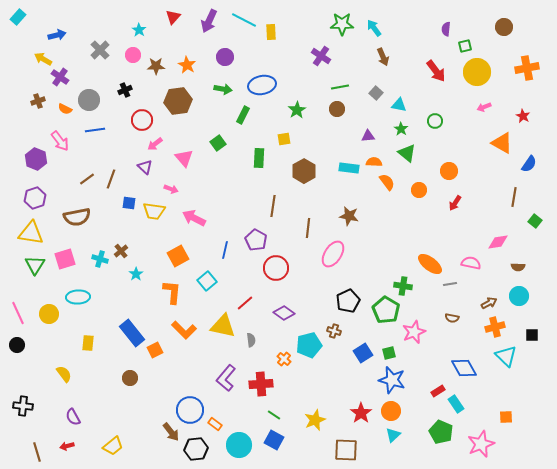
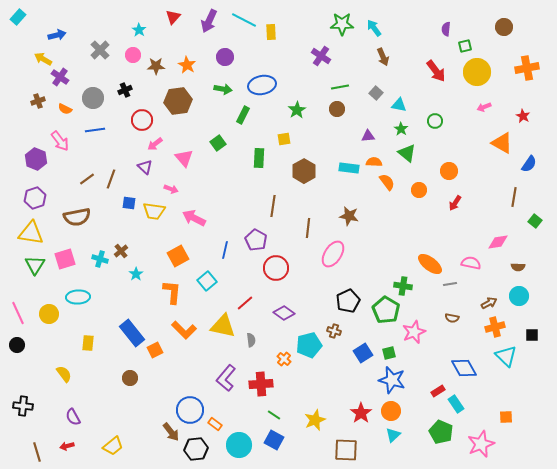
gray circle at (89, 100): moved 4 px right, 2 px up
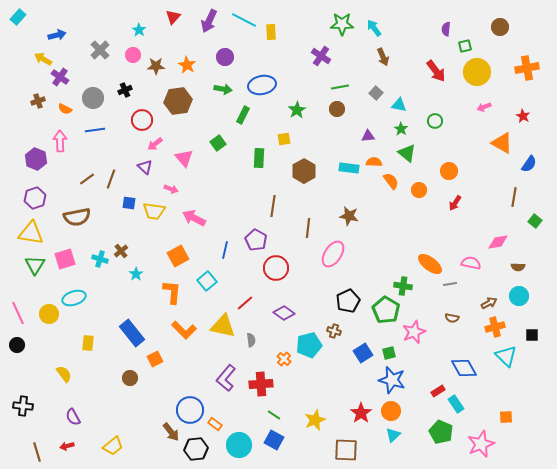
brown circle at (504, 27): moved 4 px left
pink arrow at (60, 141): rotated 145 degrees counterclockwise
orange semicircle at (387, 182): moved 4 px right, 1 px up
cyan ellipse at (78, 297): moved 4 px left, 1 px down; rotated 15 degrees counterclockwise
orange square at (155, 350): moved 9 px down
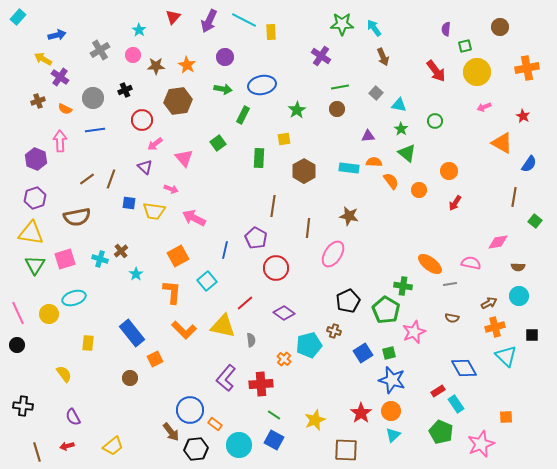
gray cross at (100, 50): rotated 12 degrees clockwise
purple pentagon at (256, 240): moved 2 px up
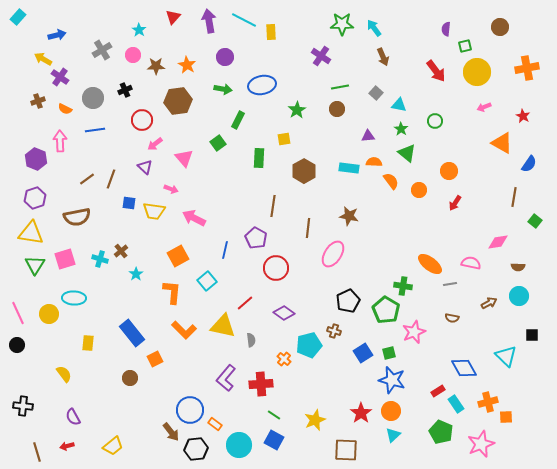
purple arrow at (209, 21): rotated 145 degrees clockwise
gray cross at (100, 50): moved 2 px right
green rectangle at (243, 115): moved 5 px left, 5 px down
cyan ellipse at (74, 298): rotated 20 degrees clockwise
orange cross at (495, 327): moved 7 px left, 75 px down
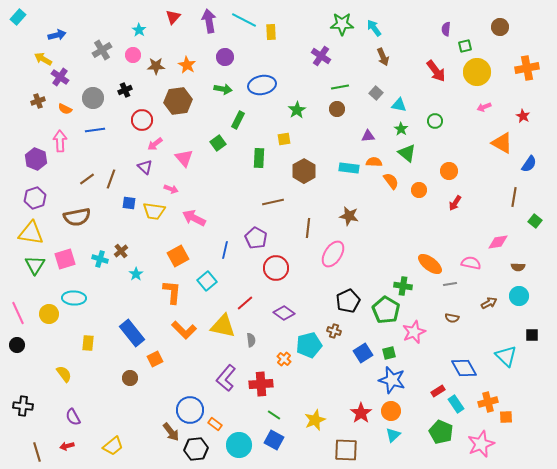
brown line at (273, 206): moved 4 px up; rotated 70 degrees clockwise
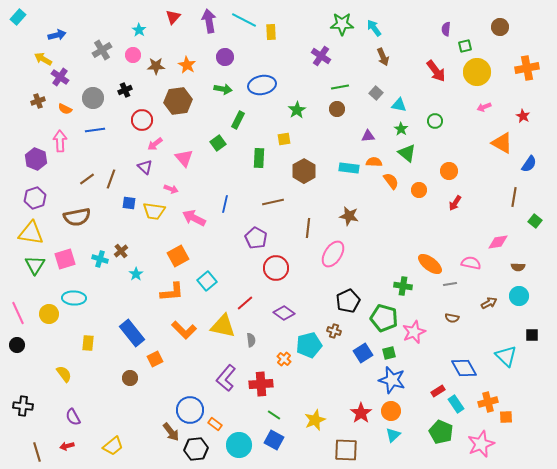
blue line at (225, 250): moved 46 px up
orange L-shape at (172, 292): rotated 80 degrees clockwise
green pentagon at (386, 310): moved 2 px left, 8 px down; rotated 16 degrees counterclockwise
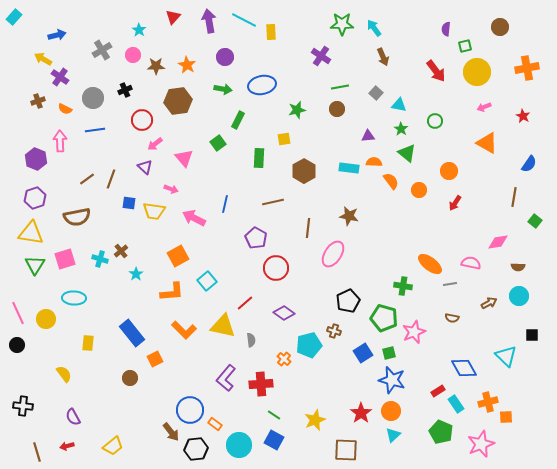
cyan rectangle at (18, 17): moved 4 px left
green star at (297, 110): rotated 18 degrees clockwise
orange triangle at (502, 143): moved 15 px left
yellow circle at (49, 314): moved 3 px left, 5 px down
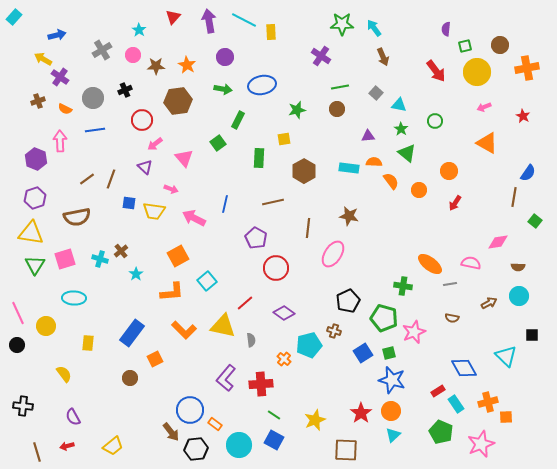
brown circle at (500, 27): moved 18 px down
blue semicircle at (529, 164): moved 1 px left, 9 px down
yellow circle at (46, 319): moved 7 px down
blue rectangle at (132, 333): rotated 76 degrees clockwise
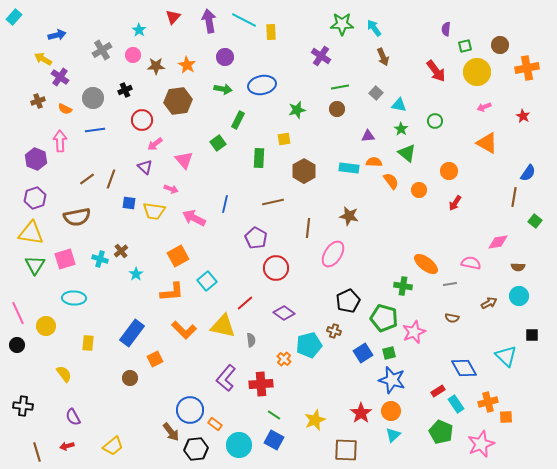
pink triangle at (184, 158): moved 2 px down
orange ellipse at (430, 264): moved 4 px left
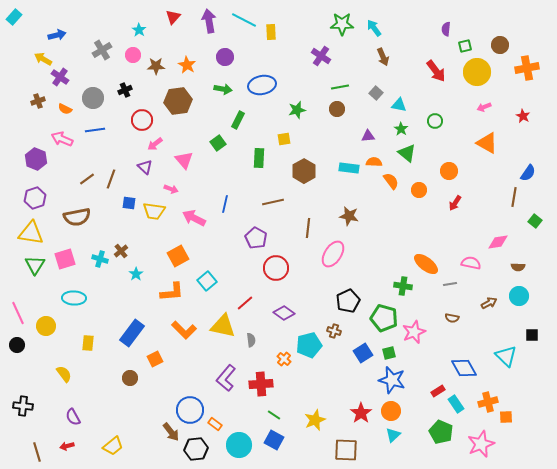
pink arrow at (60, 141): moved 2 px right, 2 px up; rotated 65 degrees counterclockwise
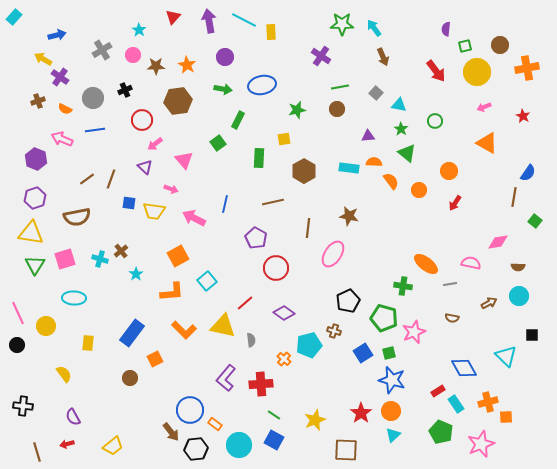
red arrow at (67, 446): moved 2 px up
